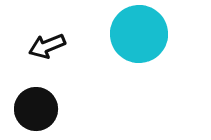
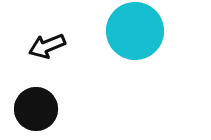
cyan circle: moved 4 px left, 3 px up
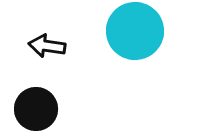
black arrow: rotated 30 degrees clockwise
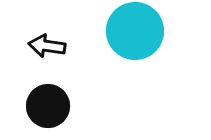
black circle: moved 12 px right, 3 px up
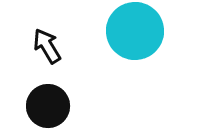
black arrow: rotated 51 degrees clockwise
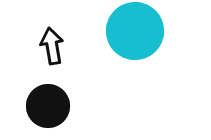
black arrow: moved 5 px right; rotated 21 degrees clockwise
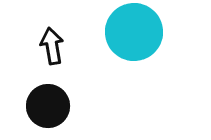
cyan circle: moved 1 px left, 1 px down
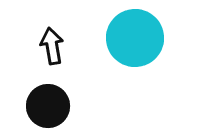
cyan circle: moved 1 px right, 6 px down
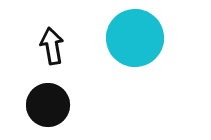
black circle: moved 1 px up
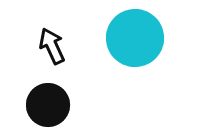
black arrow: rotated 15 degrees counterclockwise
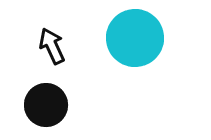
black circle: moved 2 px left
